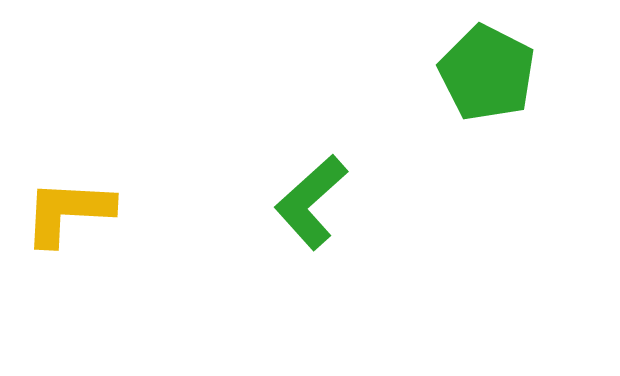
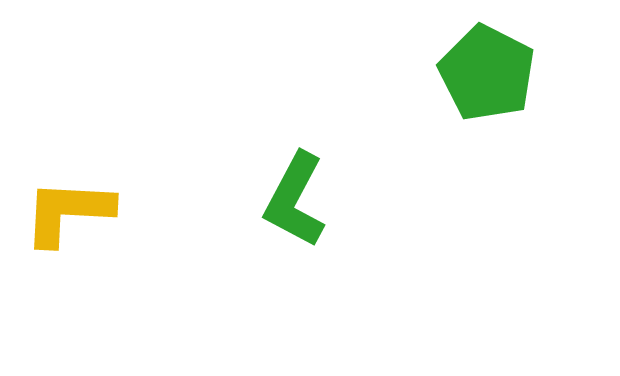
green L-shape: moved 16 px left, 2 px up; rotated 20 degrees counterclockwise
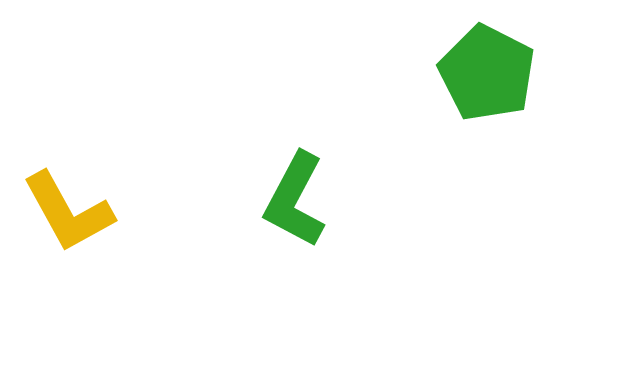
yellow L-shape: rotated 122 degrees counterclockwise
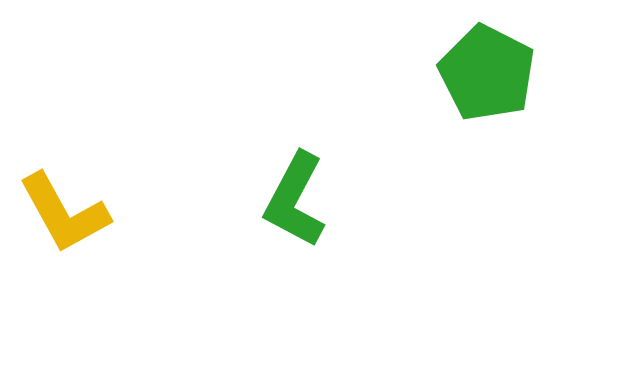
yellow L-shape: moved 4 px left, 1 px down
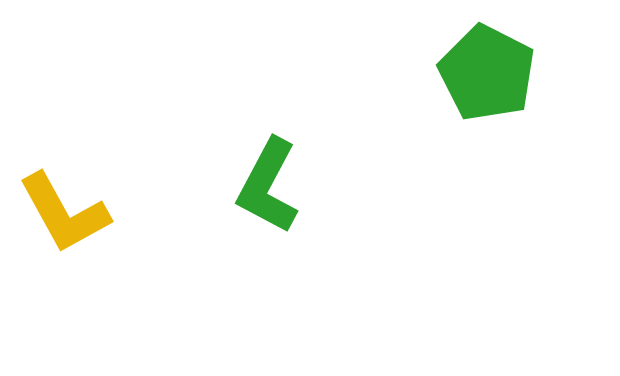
green L-shape: moved 27 px left, 14 px up
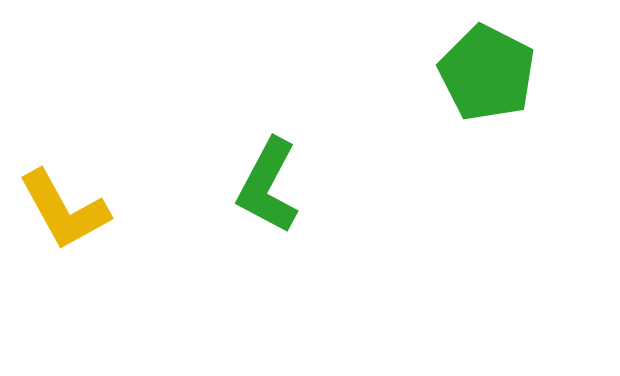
yellow L-shape: moved 3 px up
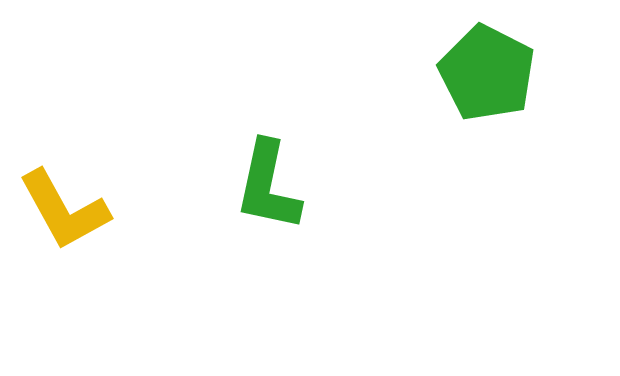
green L-shape: rotated 16 degrees counterclockwise
